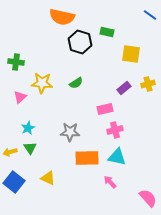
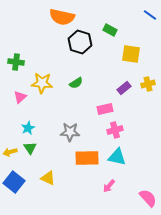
green rectangle: moved 3 px right, 2 px up; rotated 16 degrees clockwise
pink arrow: moved 1 px left, 4 px down; rotated 96 degrees counterclockwise
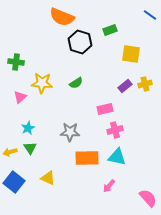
orange semicircle: rotated 10 degrees clockwise
green rectangle: rotated 48 degrees counterclockwise
yellow cross: moved 3 px left
purple rectangle: moved 1 px right, 2 px up
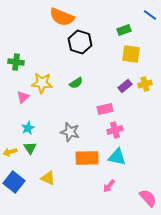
green rectangle: moved 14 px right
pink triangle: moved 3 px right
gray star: rotated 12 degrees clockwise
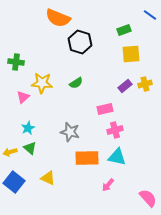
orange semicircle: moved 4 px left, 1 px down
yellow square: rotated 12 degrees counterclockwise
green triangle: rotated 16 degrees counterclockwise
pink arrow: moved 1 px left, 1 px up
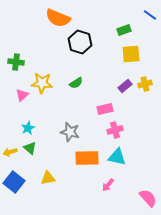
pink triangle: moved 1 px left, 2 px up
yellow triangle: rotated 35 degrees counterclockwise
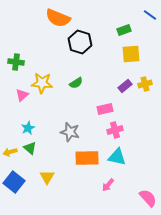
yellow triangle: moved 1 px left, 1 px up; rotated 49 degrees counterclockwise
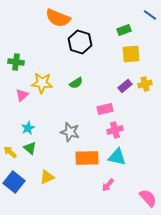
yellow arrow: rotated 56 degrees clockwise
yellow triangle: rotated 35 degrees clockwise
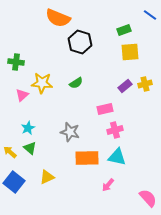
yellow square: moved 1 px left, 2 px up
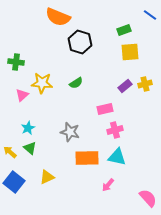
orange semicircle: moved 1 px up
